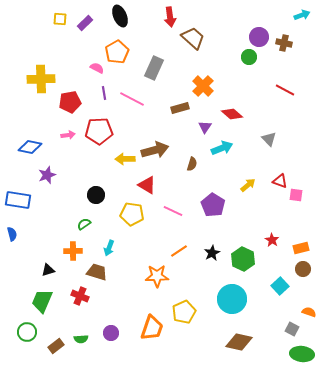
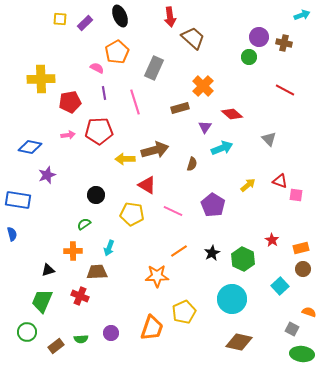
pink line at (132, 99): moved 3 px right, 3 px down; rotated 45 degrees clockwise
brown trapezoid at (97, 272): rotated 20 degrees counterclockwise
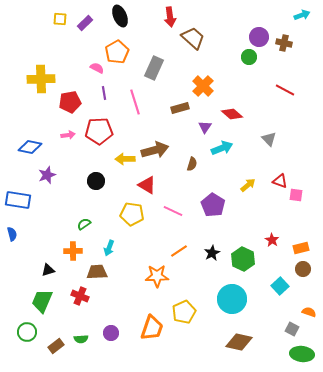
black circle at (96, 195): moved 14 px up
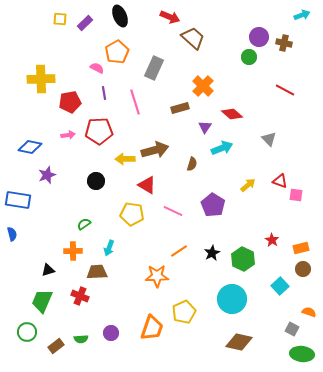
red arrow at (170, 17): rotated 60 degrees counterclockwise
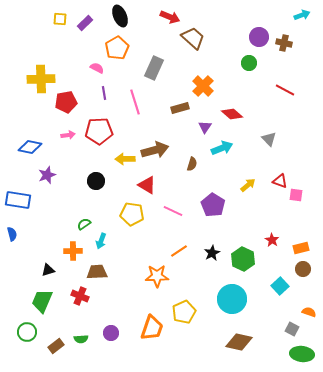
orange pentagon at (117, 52): moved 4 px up
green circle at (249, 57): moved 6 px down
red pentagon at (70, 102): moved 4 px left
cyan arrow at (109, 248): moved 8 px left, 7 px up
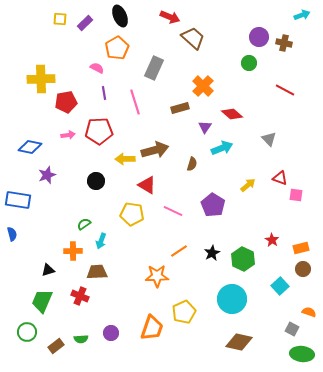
red triangle at (280, 181): moved 3 px up
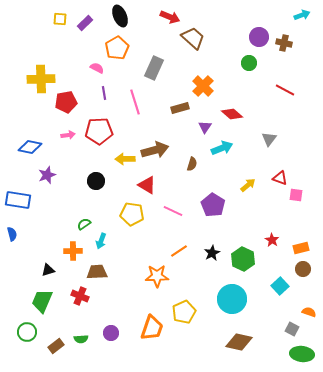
gray triangle at (269, 139): rotated 21 degrees clockwise
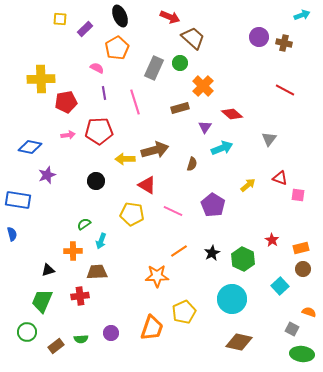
purple rectangle at (85, 23): moved 6 px down
green circle at (249, 63): moved 69 px left
pink square at (296, 195): moved 2 px right
red cross at (80, 296): rotated 30 degrees counterclockwise
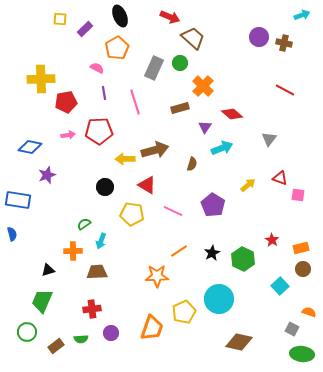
black circle at (96, 181): moved 9 px right, 6 px down
red cross at (80, 296): moved 12 px right, 13 px down
cyan circle at (232, 299): moved 13 px left
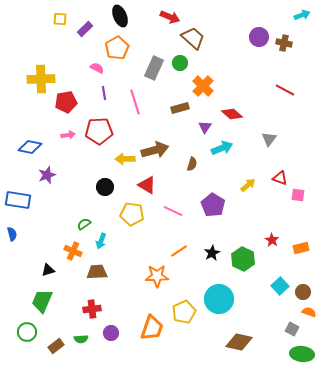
orange cross at (73, 251): rotated 24 degrees clockwise
brown circle at (303, 269): moved 23 px down
